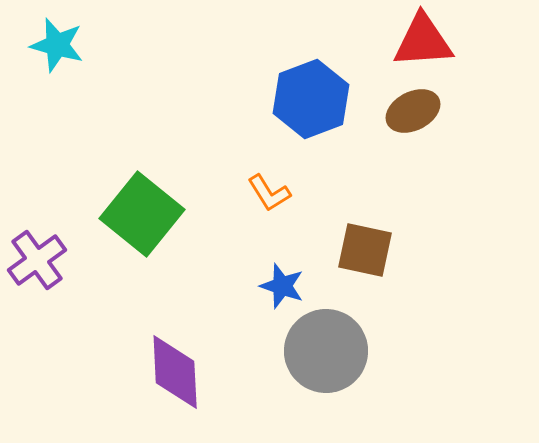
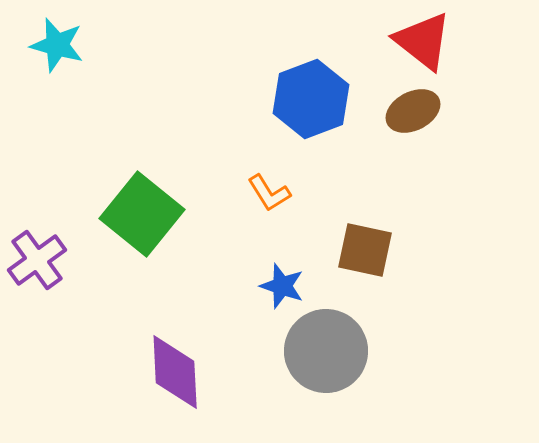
red triangle: rotated 42 degrees clockwise
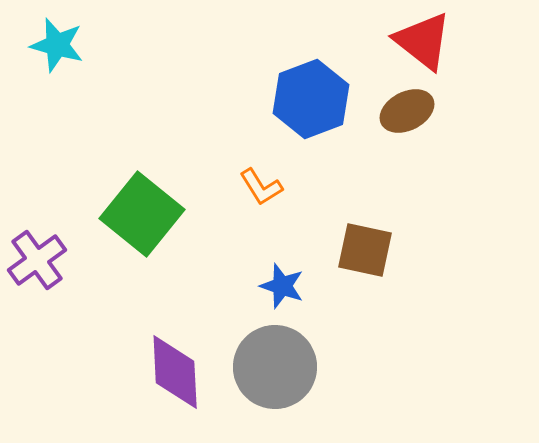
brown ellipse: moved 6 px left
orange L-shape: moved 8 px left, 6 px up
gray circle: moved 51 px left, 16 px down
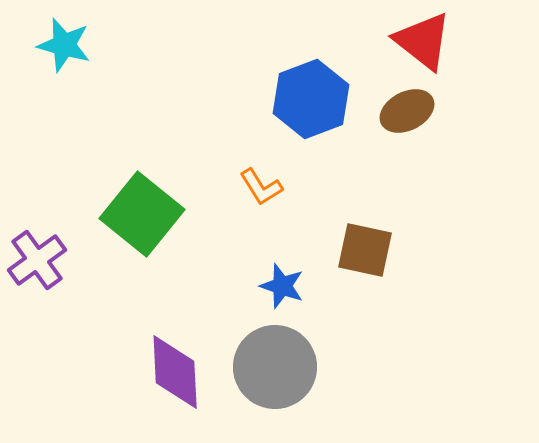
cyan star: moved 7 px right
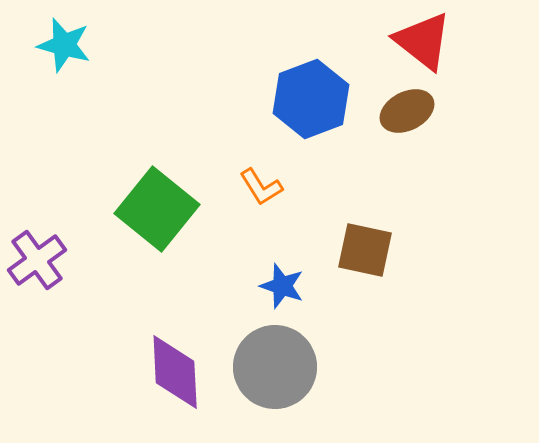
green square: moved 15 px right, 5 px up
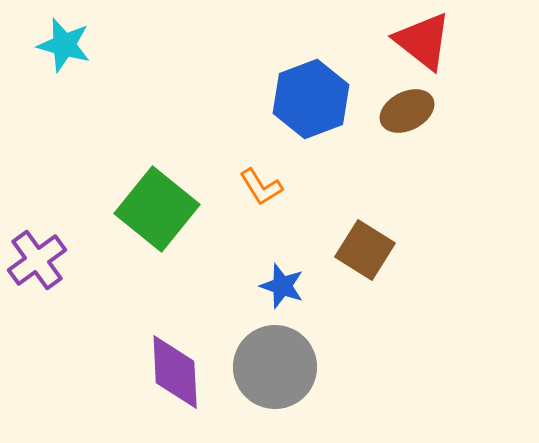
brown square: rotated 20 degrees clockwise
